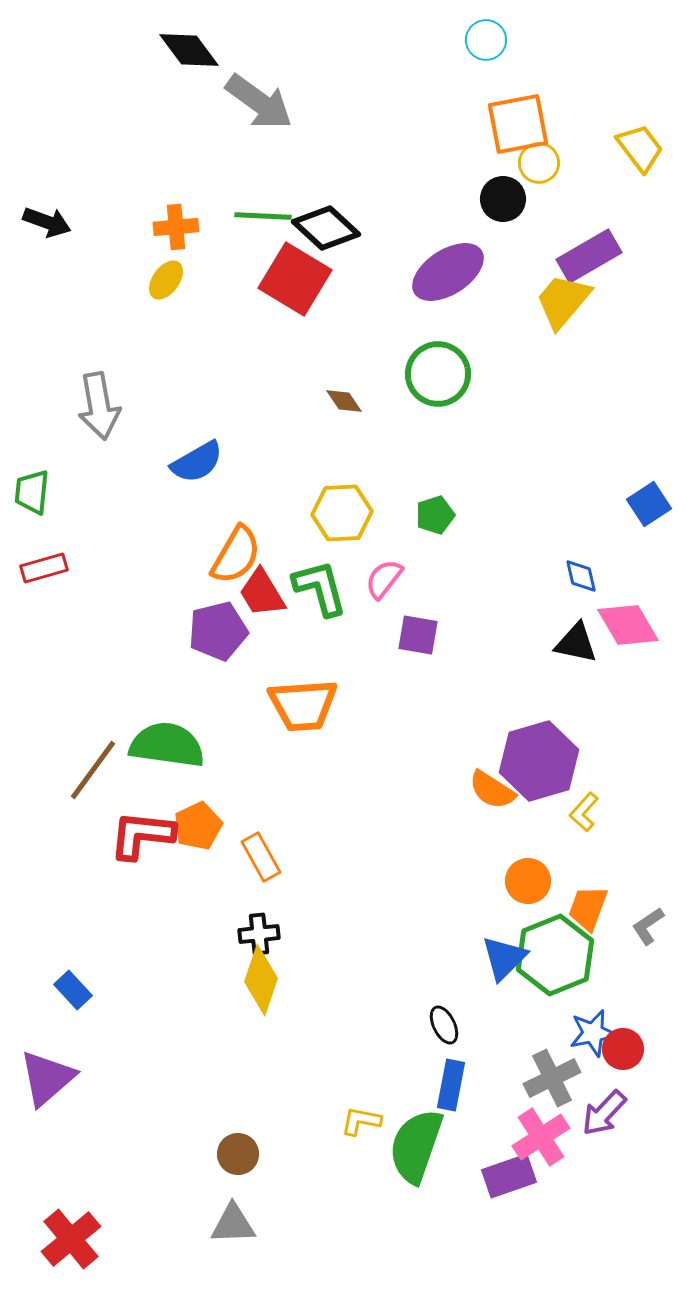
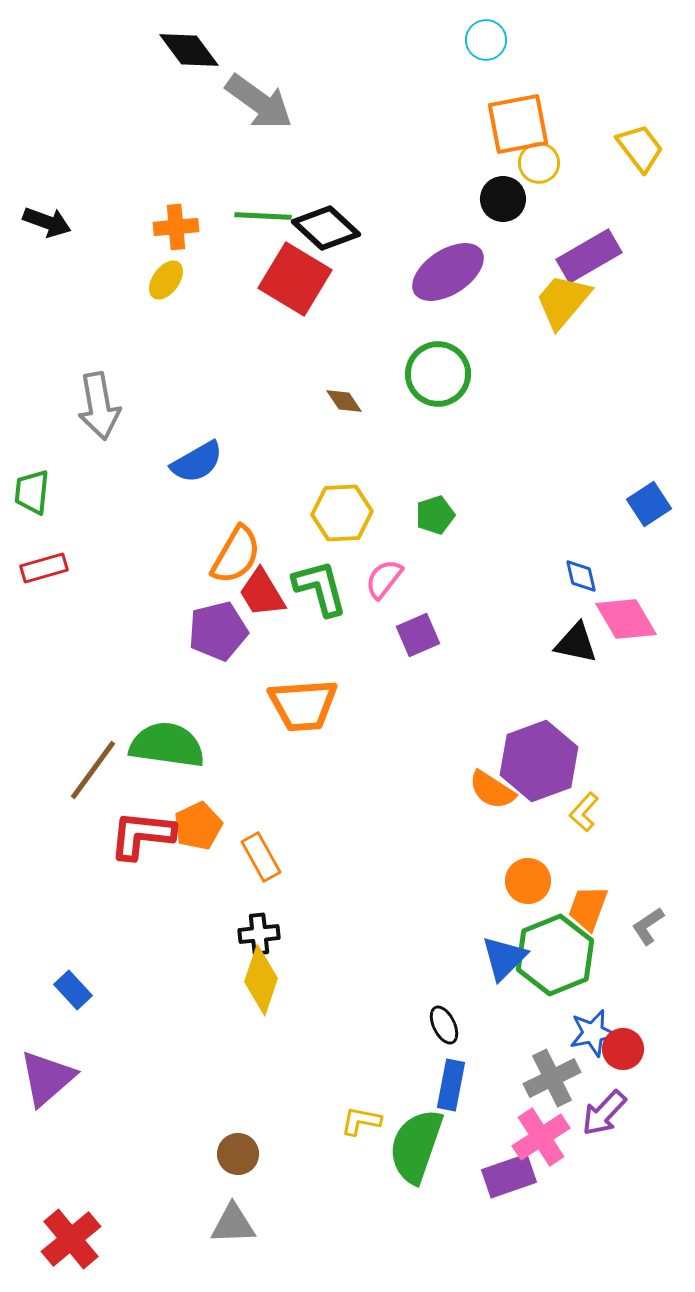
pink diamond at (628, 625): moved 2 px left, 6 px up
purple square at (418, 635): rotated 33 degrees counterclockwise
purple hexagon at (539, 761): rotated 4 degrees counterclockwise
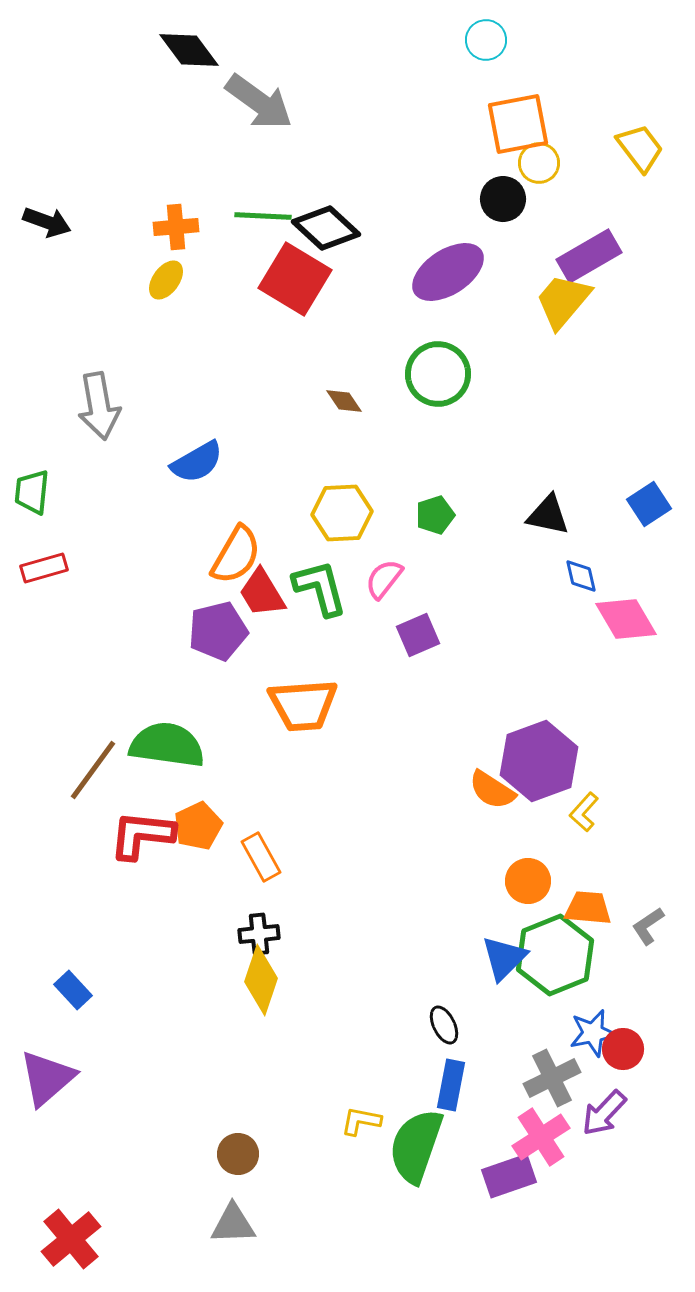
black triangle at (576, 643): moved 28 px left, 128 px up
orange trapezoid at (588, 908): rotated 75 degrees clockwise
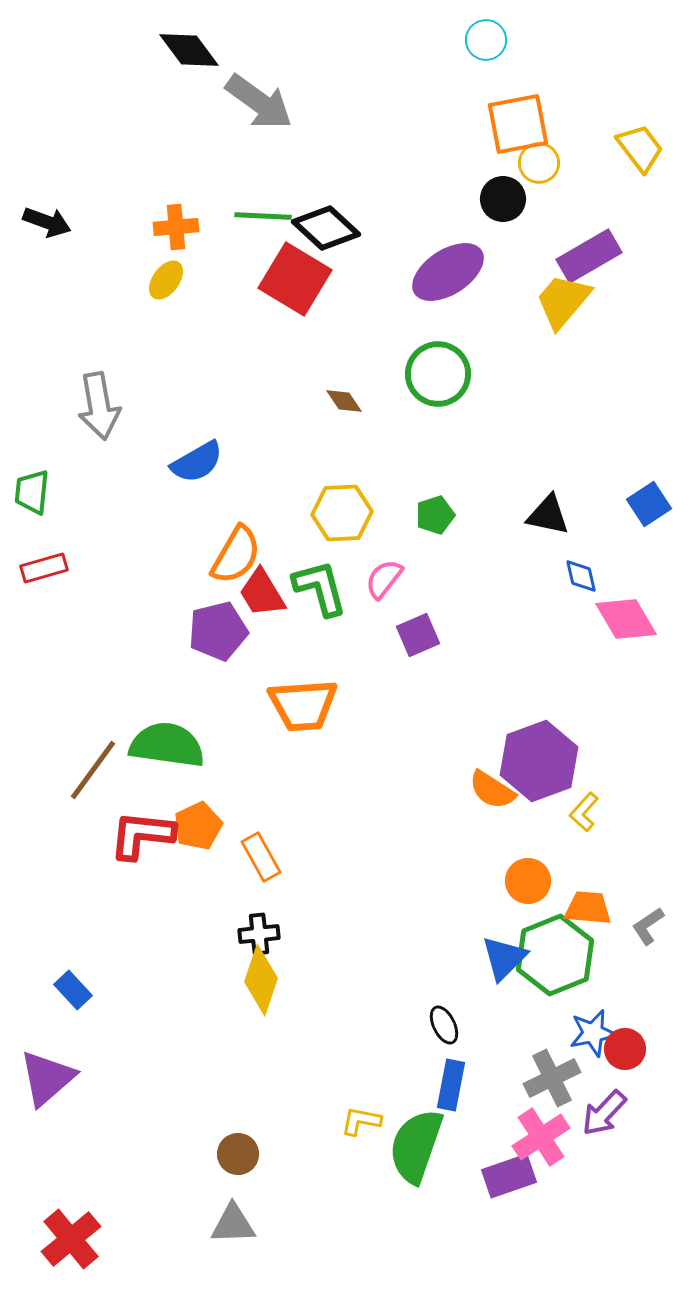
red circle at (623, 1049): moved 2 px right
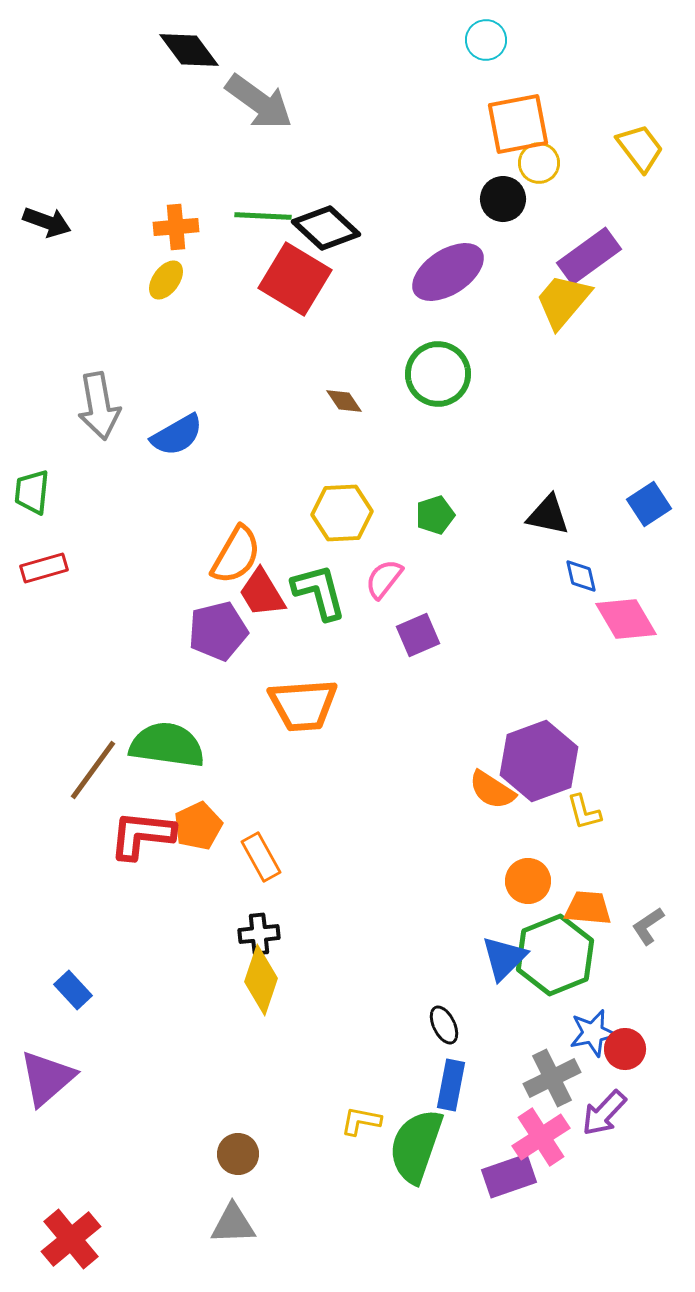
purple rectangle at (589, 256): rotated 6 degrees counterclockwise
blue semicircle at (197, 462): moved 20 px left, 27 px up
green L-shape at (320, 588): moved 1 px left, 4 px down
yellow L-shape at (584, 812): rotated 57 degrees counterclockwise
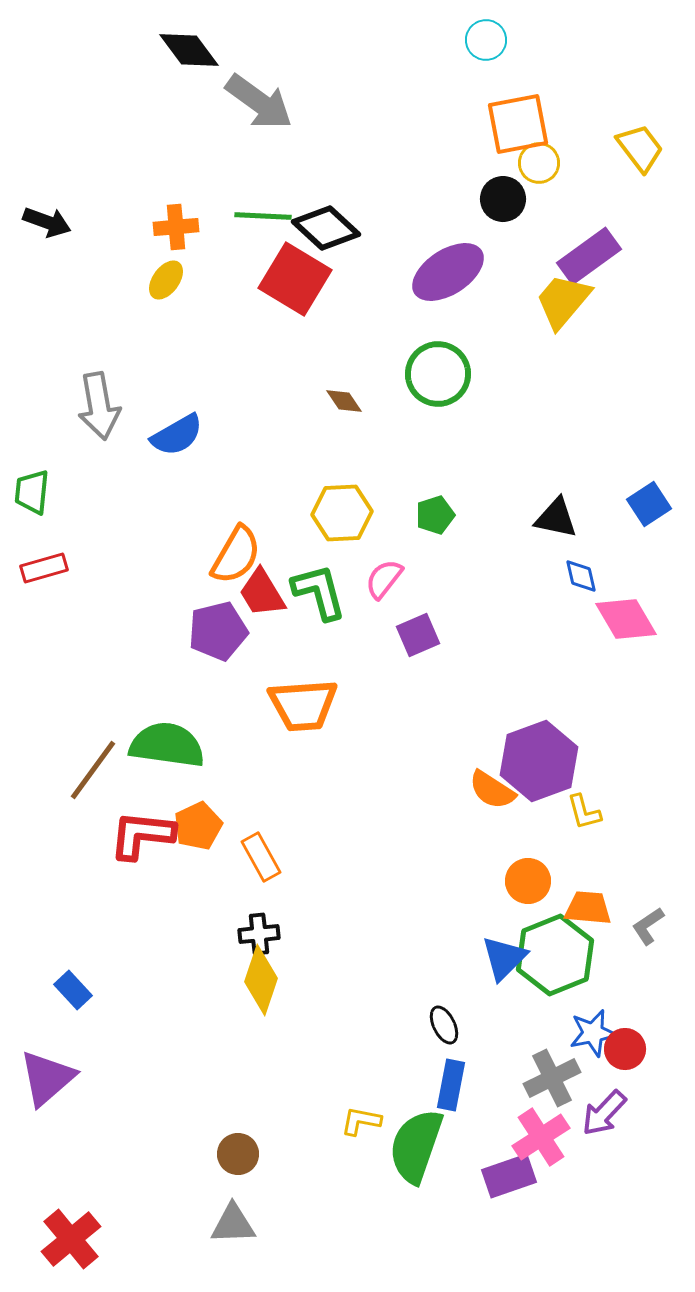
black triangle at (548, 515): moved 8 px right, 3 px down
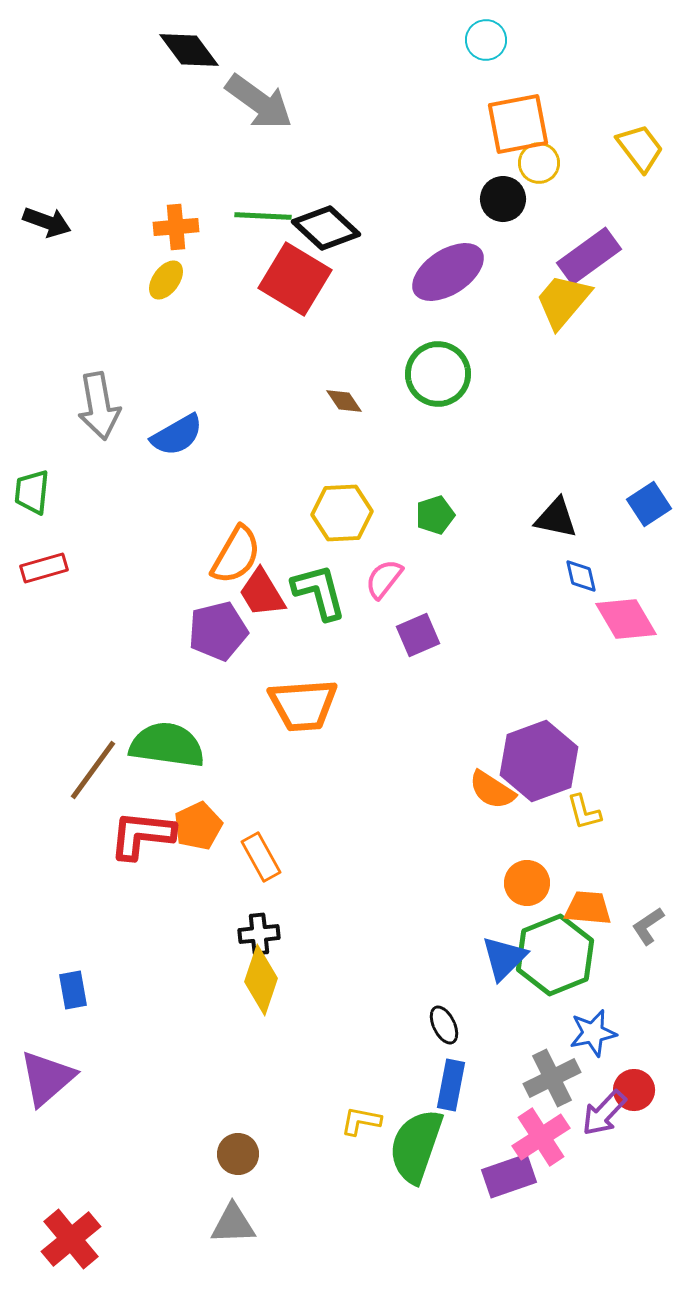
orange circle at (528, 881): moved 1 px left, 2 px down
blue rectangle at (73, 990): rotated 33 degrees clockwise
red circle at (625, 1049): moved 9 px right, 41 px down
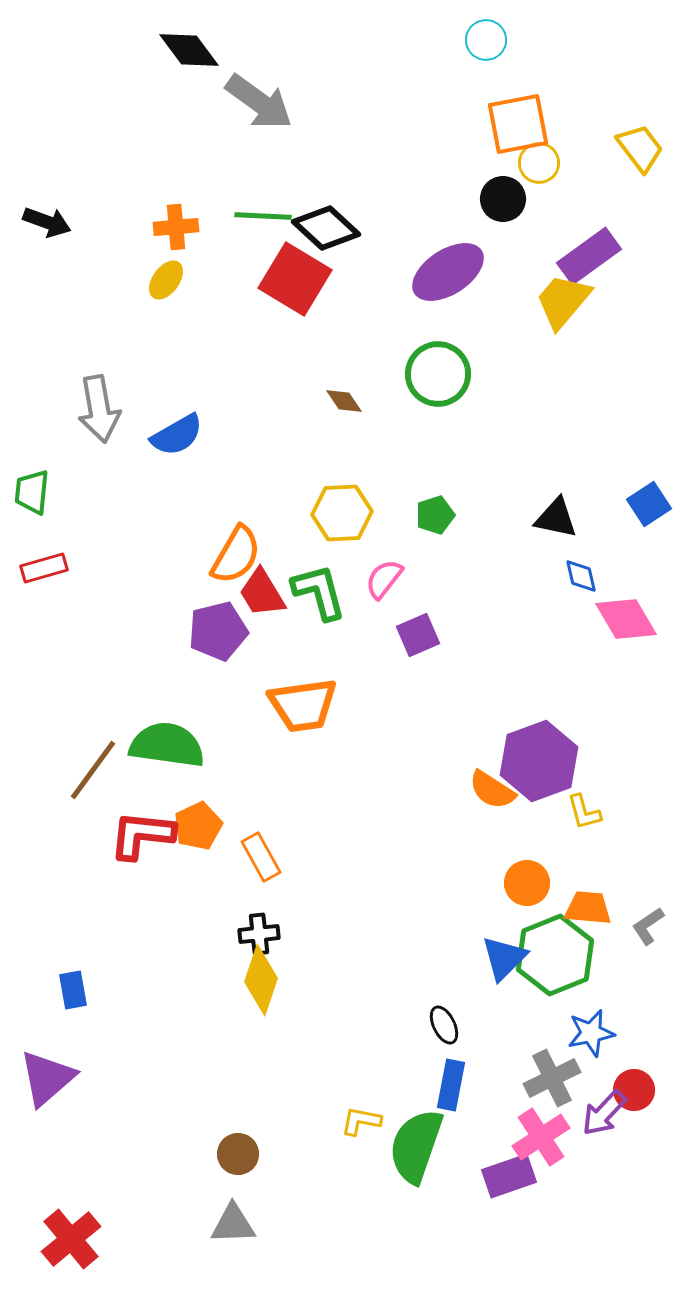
gray arrow at (99, 406): moved 3 px down
orange trapezoid at (303, 705): rotated 4 degrees counterclockwise
blue star at (593, 1033): moved 2 px left
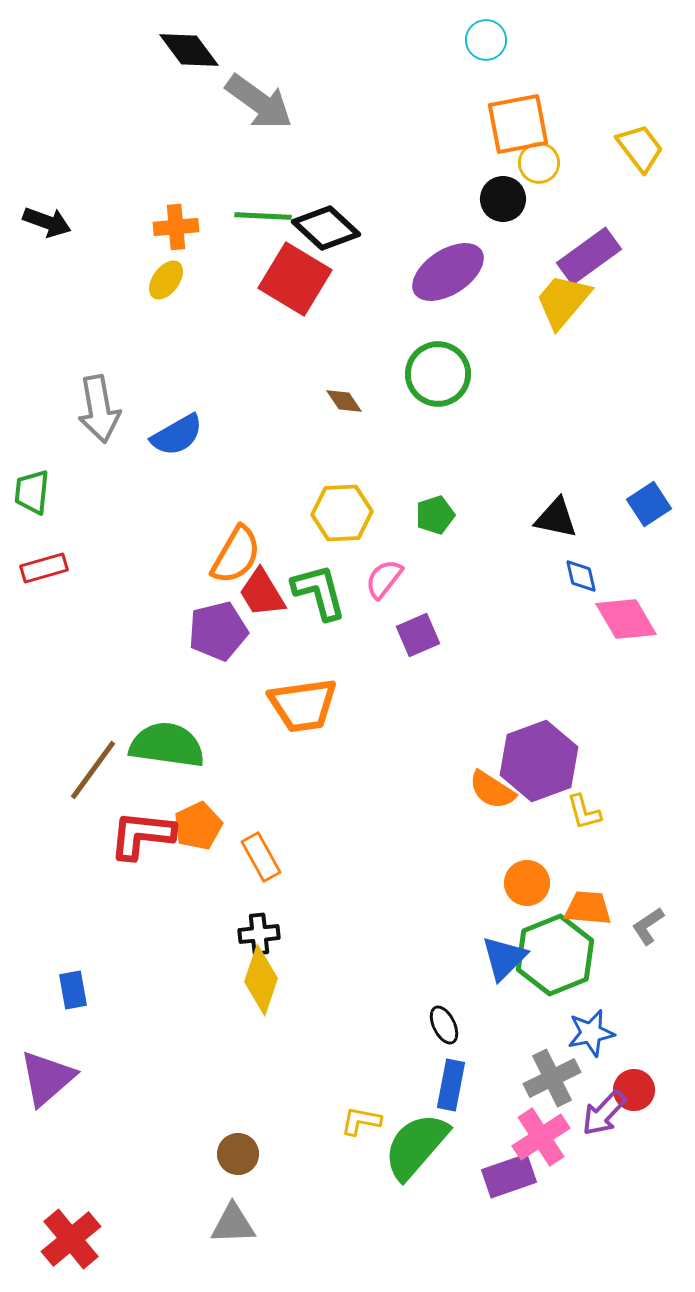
green semicircle at (416, 1146): rotated 22 degrees clockwise
